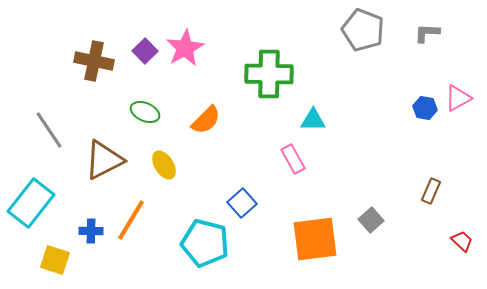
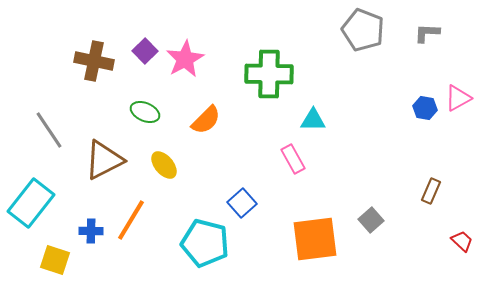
pink star: moved 11 px down
yellow ellipse: rotated 8 degrees counterclockwise
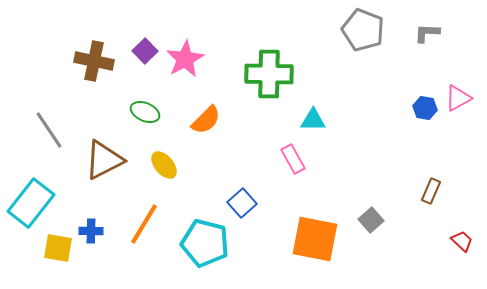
orange line: moved 13 px right, 4 px down
orange square: rotated 18 degrees clockwise
yellow square: moved 3 px right, 12 px up; rotated 8 degrees counterclockwise
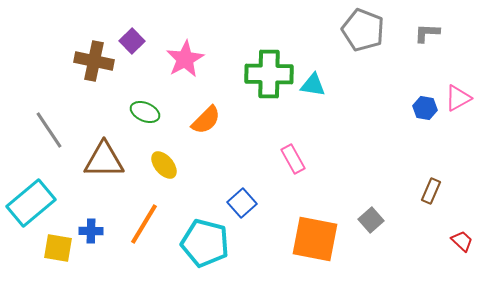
purple square: moved 13 px left, 10 px up
cyan triangle: moved 35 px up; rotated 8 degrees clockwise
brown triangle: rotated 27 degrees clockwise
cyan rectangle: rotated 12 degrees clockwise
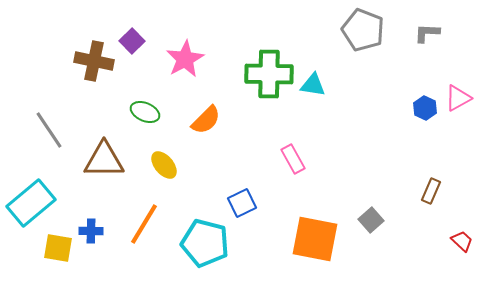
blue hexagon: rotated 15 degrees clockwise
blue square: rotated 16 degrees clockwise
